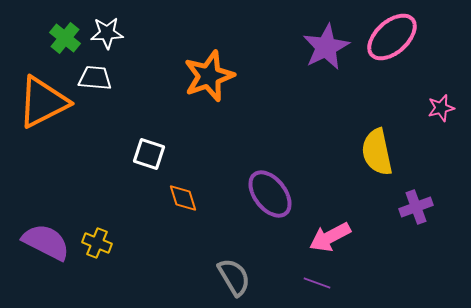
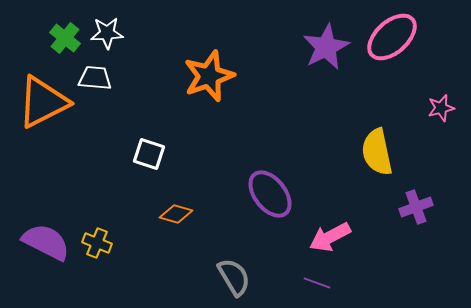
orange diamond: moved 7 px left, 16 px down; rotated 56 degrees counterclockwise
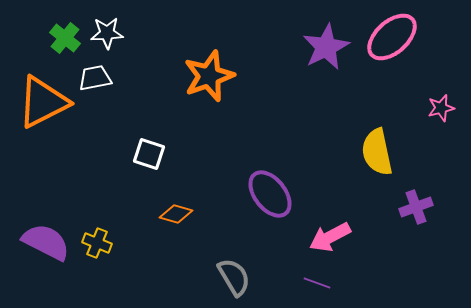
white trapezoid: rotated 16 degrees counterclockwise
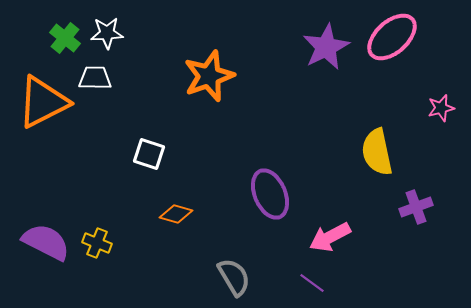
white trapezoid: rotated 12 degrees clockwise
purple ellipse: rotated 15 degrees clockwise
purple line: moved 5 px left; rotated 16 degrees clockwise
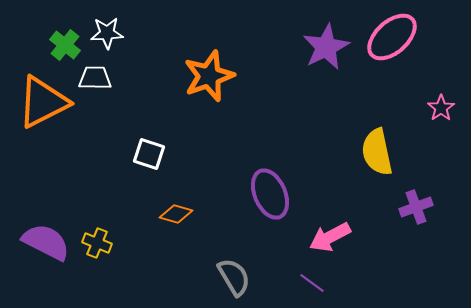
green cross: moved 7 px down
pink star: rotated 20 degrees counterclockwise
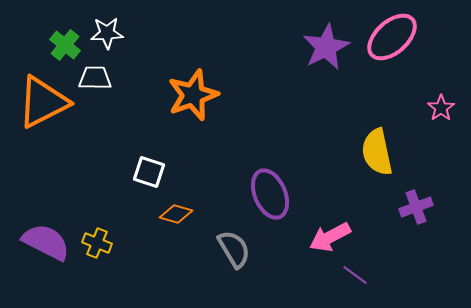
orange star: moved 16 px left, 19 px down
white square: moved 18 px down
gray semicircle: moved 28 px up
purple line: moved 43 px right, 8 px up
